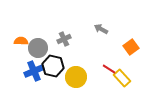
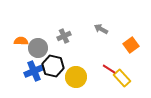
gray cross: moved 3 px up
orange square: moved 2 px up
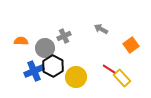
gray circle: moved 7 px right
black hexagon: rotated 15 degrees clockwise
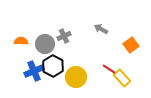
gray circle: moved 4 px up
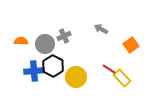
blue cross: rotated 18 degrees clockwise
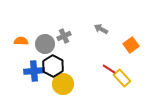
yellow circle: moved 13 px left, 7 px down
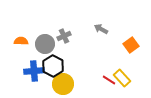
red line: moved 11 px down
